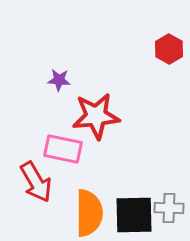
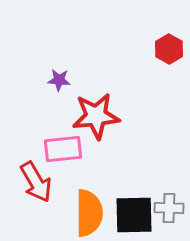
pink rectangle: rotated 18 degrees counterclockwise
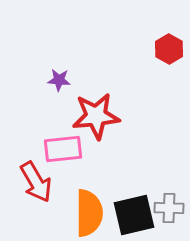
black square: rotated 12 degrees counterclockwise
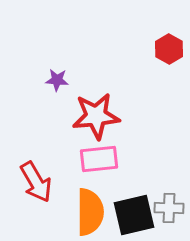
purple star: moved 2 px left
pink rectangle: moved 36 px right, 10 px down
orange semicircle: moved 1 px right, 1 px up
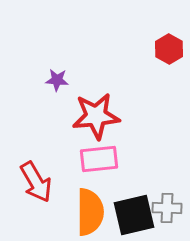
gray cross: moved 2 px left
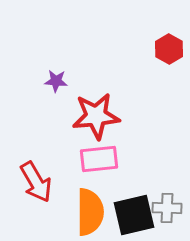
purple star: moved 1 px left, 1 px down
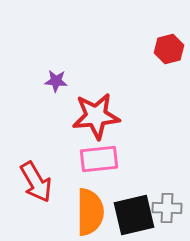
red hexagon: rotated 16 degrees clockwise
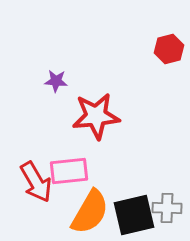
pink rectangle: moved 30 px left, 12 px down
orange semicircle: rotated 30 degrees clockwise
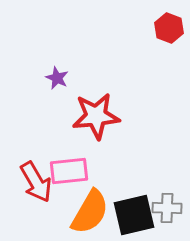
red hexagon: moved 21 px up; rotated 24 degrees counterclockwise
purple star: moved 1 px right, 3 px up; rotated 20 degrees clockwise
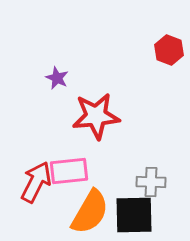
red hexagon: moved 22 px down
red arrow: rotated 123 degrees counterclockwise
gray cross: moved 16 px left, 26 px up
black square: rotated 12 degrees clockwise
